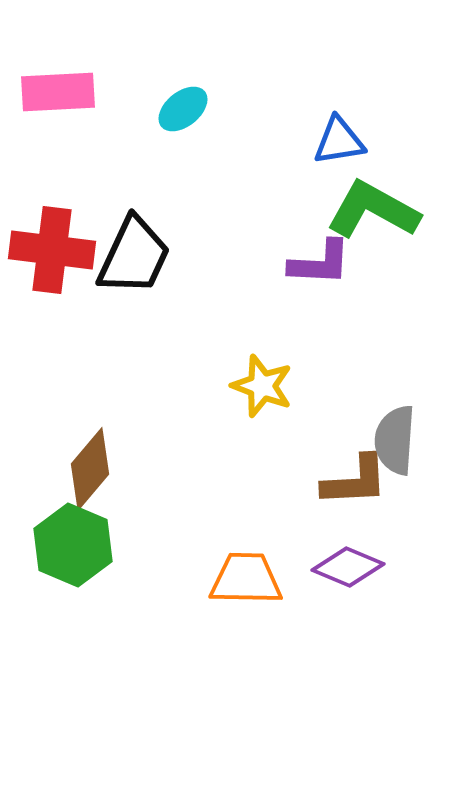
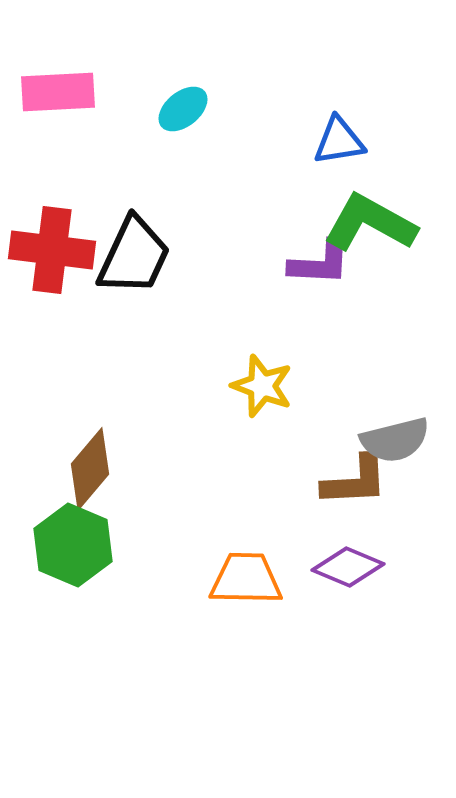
green L-shape: moved 3 px left, 13 px down
gray semicircle: rotated 108 degrees counterclockwise
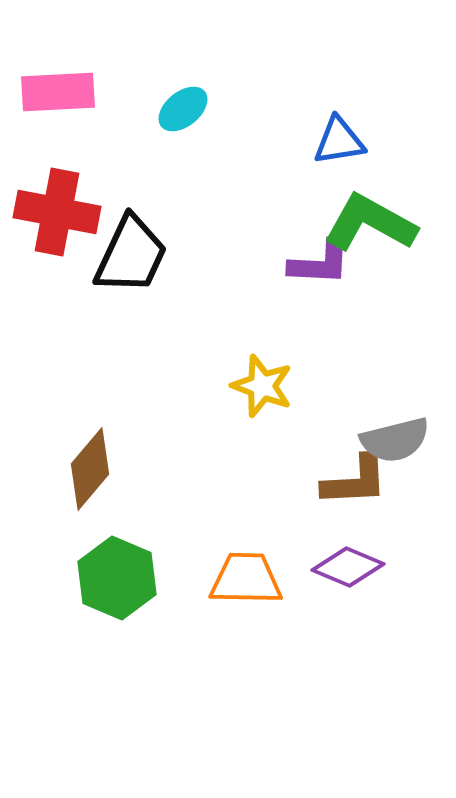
red cross: moved 5 px right, 38 px up; rotated 4 degrees clockwise
black trapezoid: moved 3 px left, 1 px up
green hexagon: moved 44 px right, 33 px down
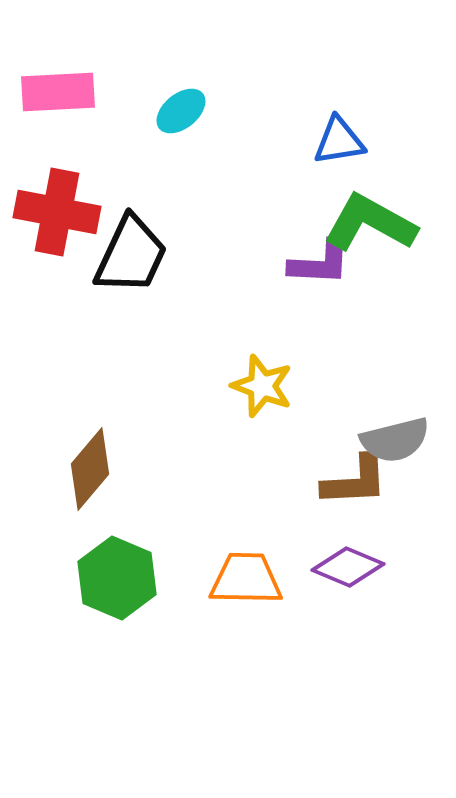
cyan ellipse: moved 2 px left, 2 px down
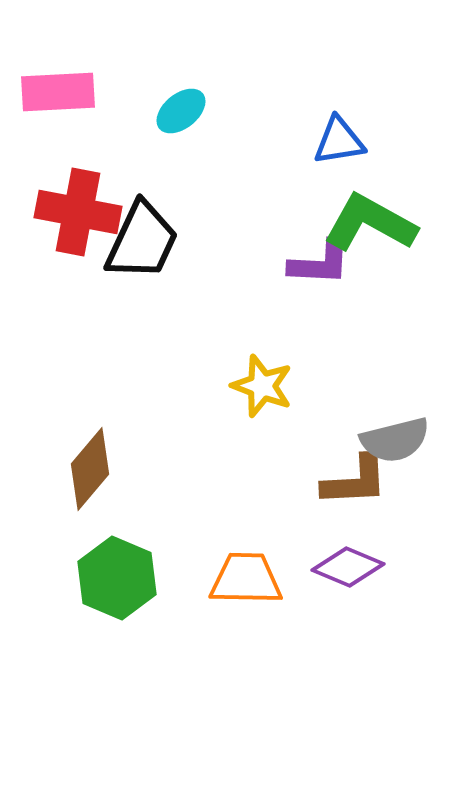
red cross: moved 21 px right
black trapezoid: moved 11 px right, 14 px up
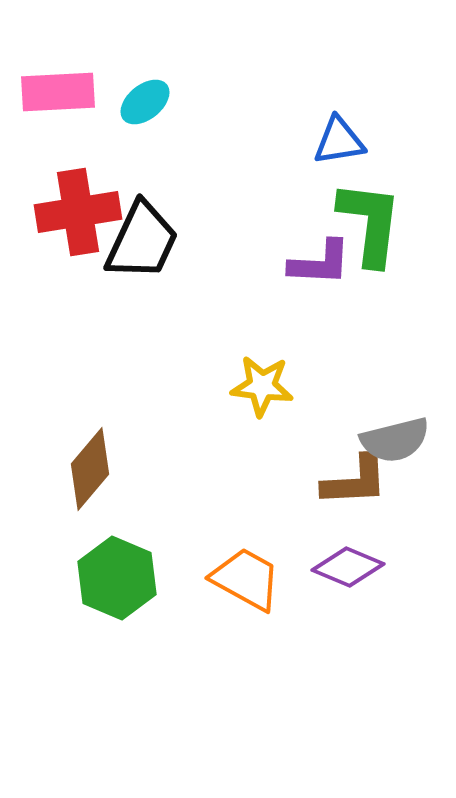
cyan ellipse: moved 36 px left, 9 px up
red cross: rotated 20 degrees counterclockwise
green L-shape: rotated 68 degrees clockwise
yellow star: rotated 14 degrees counterclockwise
orange trapezoid: rotated 28 degrees clockwise
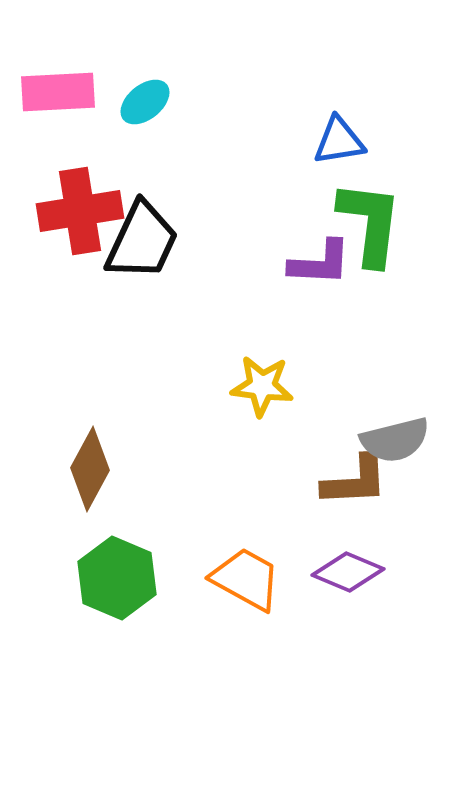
red cross: moved 2 px right, 1 px up
brown diamond: rotated 12 degrees counterclockwise
purple diamond: moved 5 px down
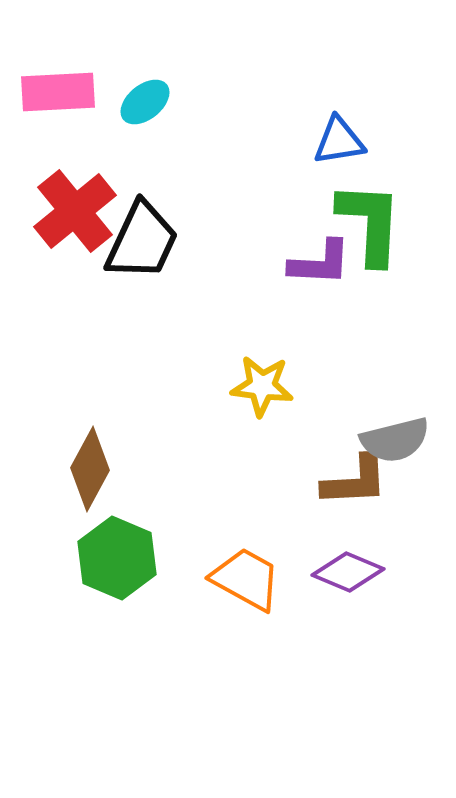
red cross: moved 5 px left; rotated 30 degrees counterclockwise
green L-shape: rotated 4 degrees counterclockwise
green hexagon: moved 20 px up
